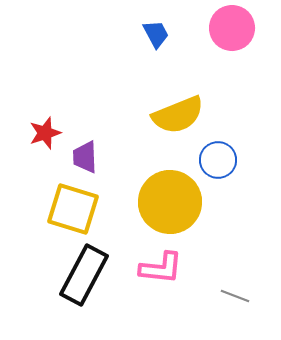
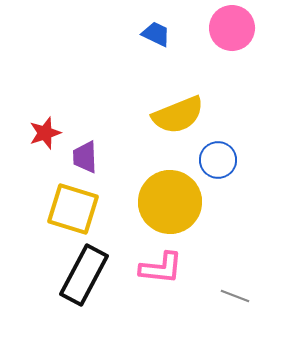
blue trapezoid: rotated 36 degrees counterclockwise
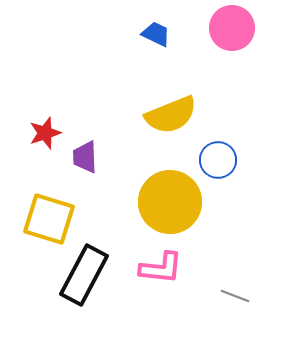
yellow semicircle: moved 7 px left
yellow square: moved 24 px left, 10 px down
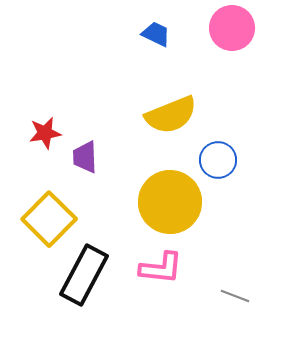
red star: rotated 8 degrees clockwise
yellow square: rotated 28 degrees clockwise
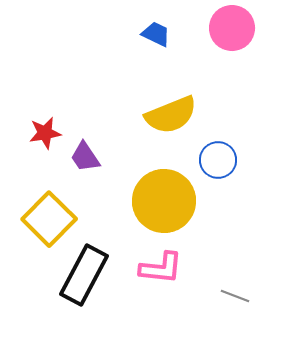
purple trapezoid: rotated 32 degrees counterclockwise
yellow circle: moved 6 px left, 1 px up
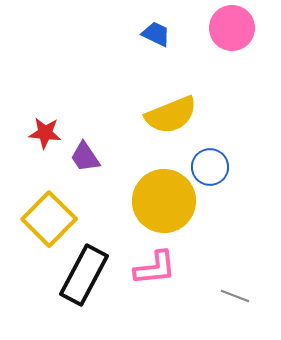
red star: rotated 16 degrees clockwise
blue circle: moved 8 px left, 7 px down
pink L-shape: moved 6 px left; rotated 12 degrees counterclockwise
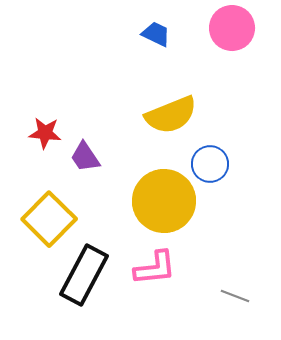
blue circle: moved 3 px up
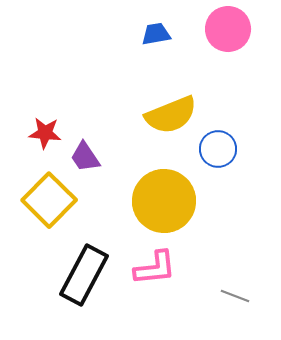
pink circle: moved 4 px left, 1 px down
blue trapezoid: rotated 36 degrees counterclockwise
blue circle: moved 8 px right, 15 px up
yellow square: moved 19 px up
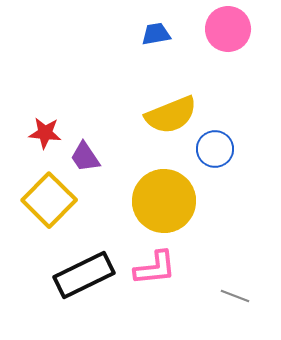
blue circle: moved 3 px left
black rectangle: rotated 36 degrees clockwise
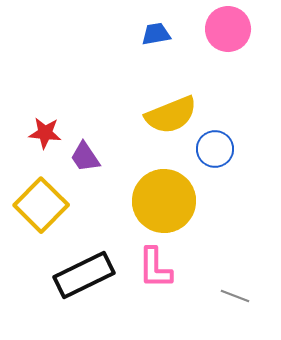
yellow square: moved 8 px left, 5 px down
pink L-shape: rotated 96 degrees clockwise
